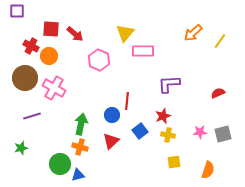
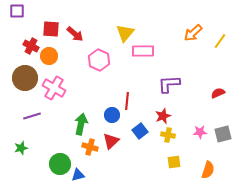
orange cross: moved 10 px right
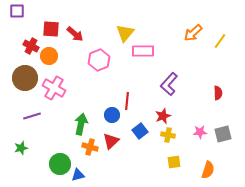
pink hexagon: rotated 15 degrees clockwise
purple L-shape: rotated 45 degrees counterclockwise
red semicircle: rotated 112 degrees clockwise
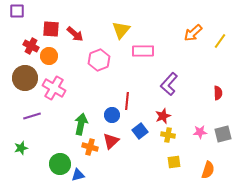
yellow triangle: moved 4 px left, 3 px up
